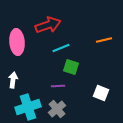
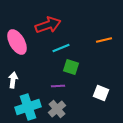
pink ellipse: rotated 25 degrees counterclockwise
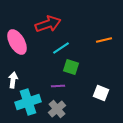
red arrow: moved 1 px up
cyan line: rotated 12 degrees counterclockwise
cyan cross: moved 5 px up
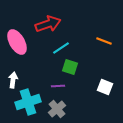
orange line: moved 1 px down; rotated 35 degrees clockwise
green square: moved 1 px left
white square: moved 4 px right, 6 px up
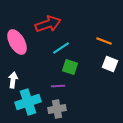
white square: moved 5 px right, 23 px up
gray cross: rotated 30 degrees clockwise
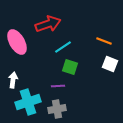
cyan line: moved 2 px right, 1 px up
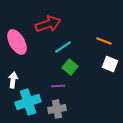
green square: rotated 21 degrees clockwise
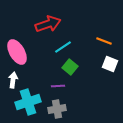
pink ellipse: moved 10 px down
